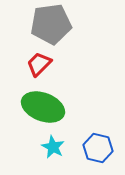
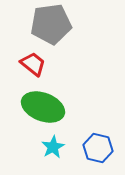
red trapezoid: moved 6 px left; rotated 84 degrees clockwise
cyan star: rotated 15 degrees clockwise
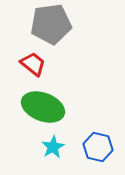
blue hexagon: moved 1 px up
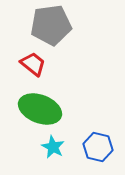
gray pentagon: moved 1 px down
green ellipse: moved 3 px left, 2 px down
cyan star: rotated 15 degrees counterclockwise
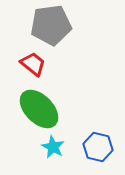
green ellipse: moved 1 px left; rotated 24 degrees clockwise
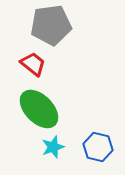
cyan star: rotated 25 degrees clockwise
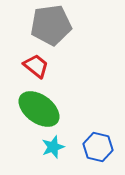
red trapezoid: moved 3 px right, 2 px down
green ellipse: rotated 9 degrees counterclockwise
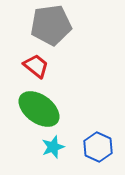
blue hexagon: rotated 12 degrees clockwise
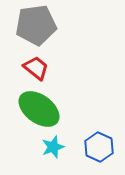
gray pentagon: moved 15 px left
red trapezoid: moved 2 px down
blue hexagon: moved 1 px right
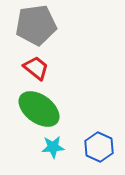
cyan star: rotated 15 degrees clockwise
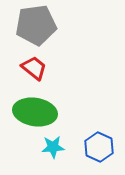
red trapezoid: moved 2 px left
green ellipse: moved 4 px left, 3 px down; rotated 27 degrees counterclockwise
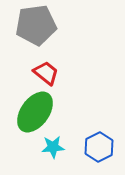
red trapezoid: moved 12 px right, 5 px down
green ellipse: rotated 63 degrees counterclockwise
blue hexagon: rotated 8 degrees clockwise
